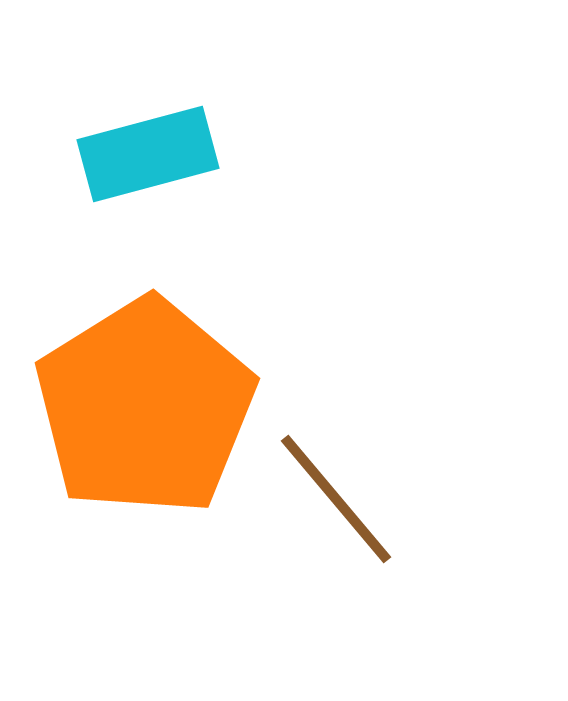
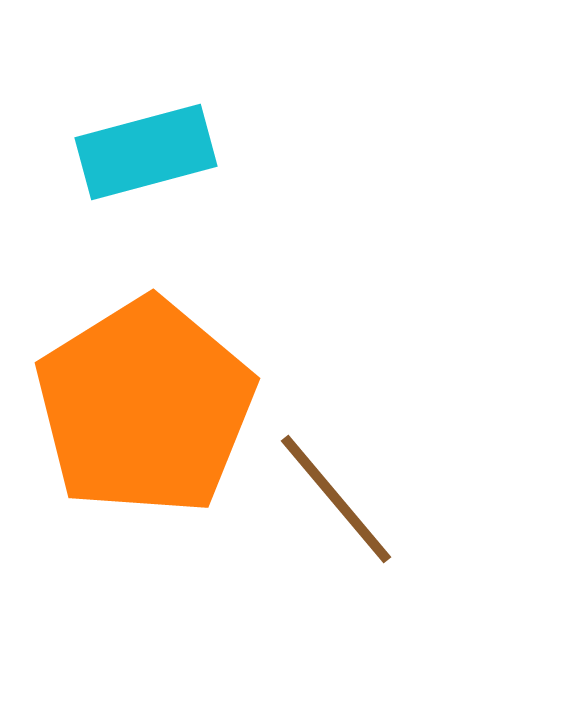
cyan rectangle: moved 2 px left, 2 px up
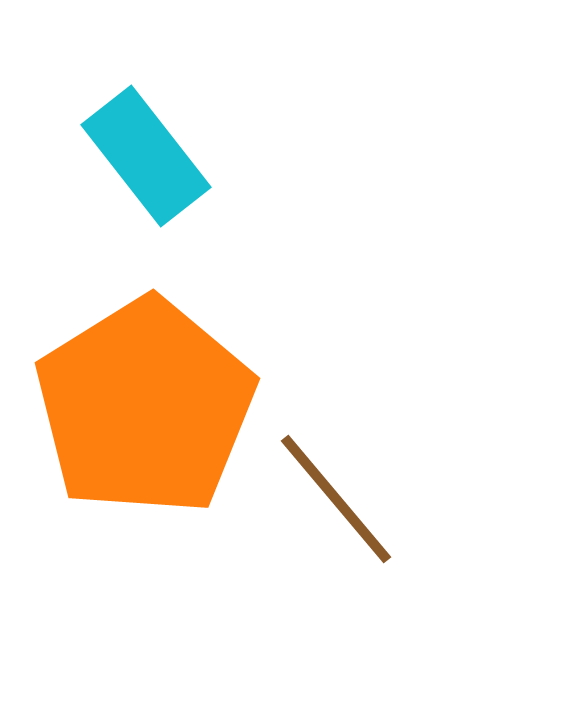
cyan rectangle: moved 4 px down; rotated 67 degrees clockwise
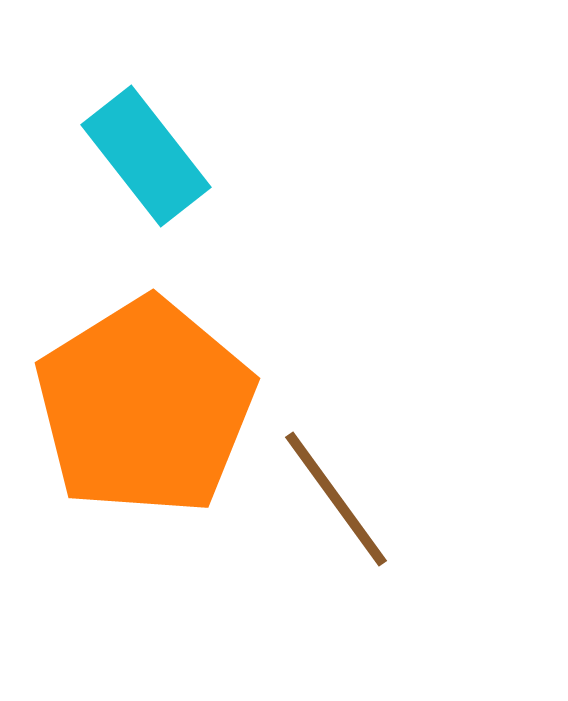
brown line: rotated 4 degrees clockwise
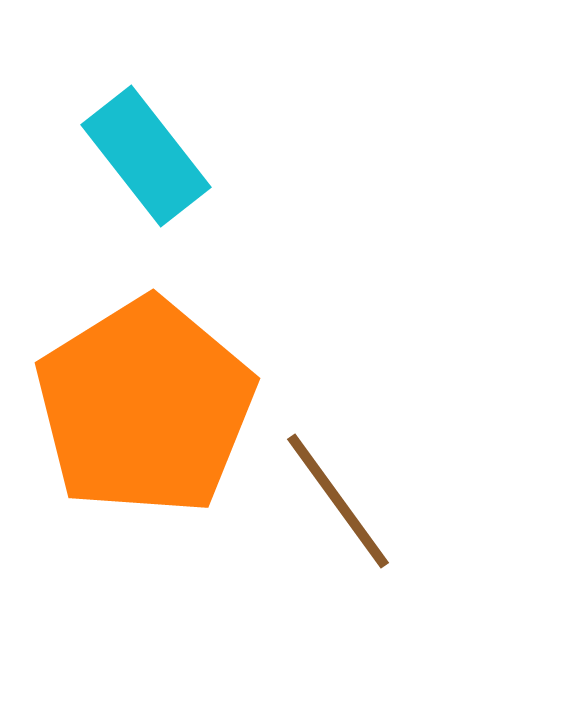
brown line: moved 2 px right, 2 px down
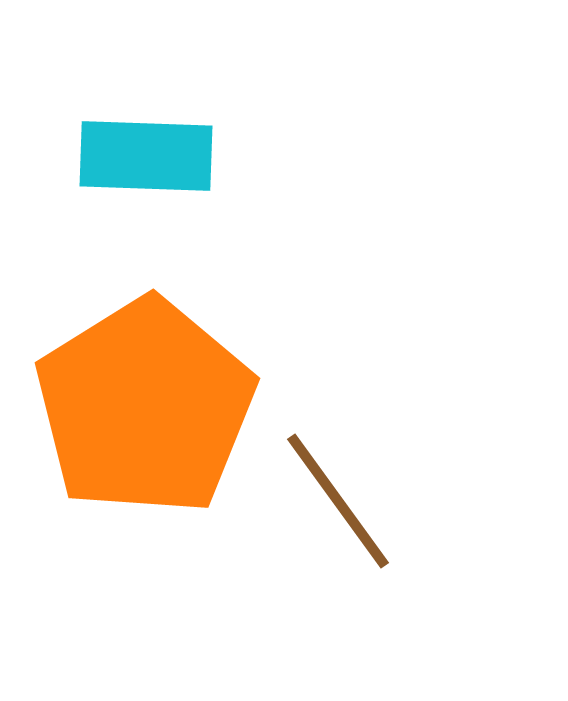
cyan rectangle: rotated 50 degrees counterclockwise
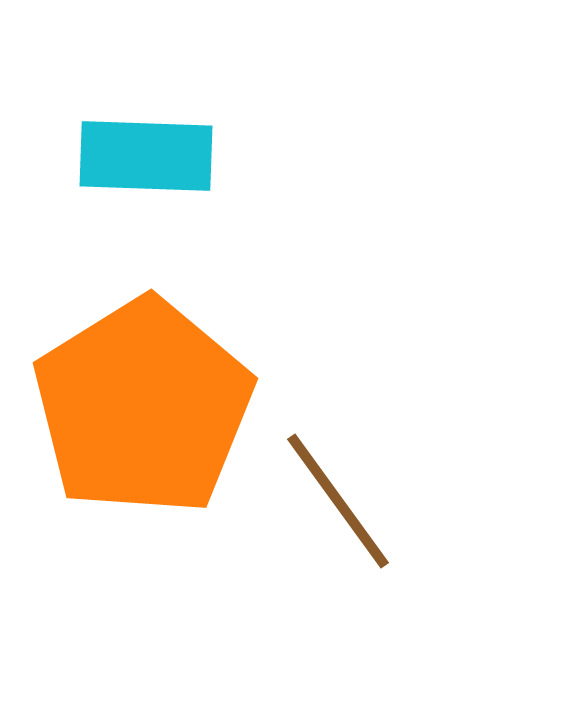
orange pentagon: moved 2 px left
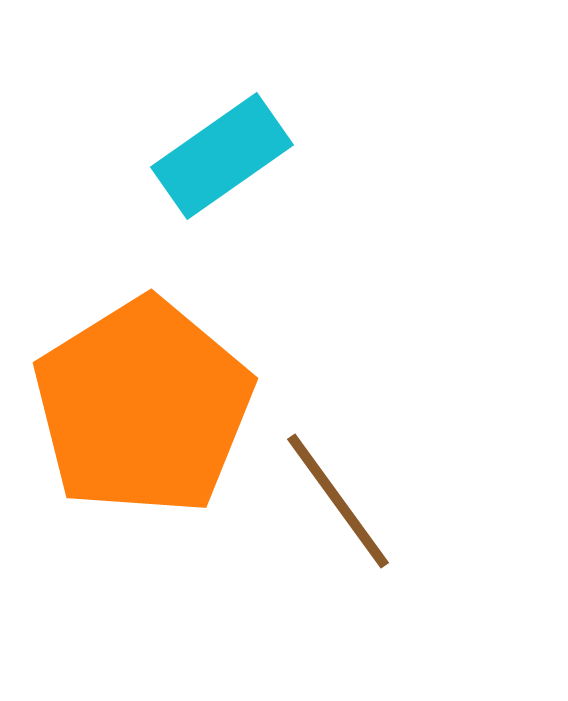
cyan rectangle: moved 76 px right; rotated 37 degrees counterclockwise
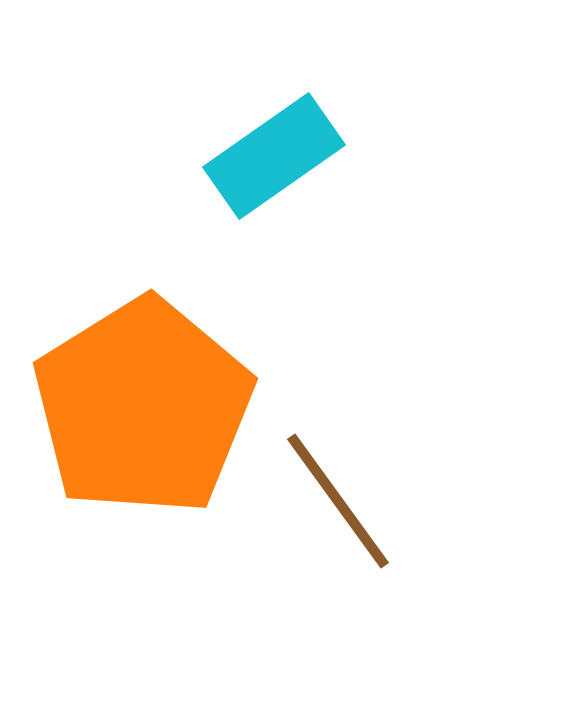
cyan rectangle: moved 52 px right
